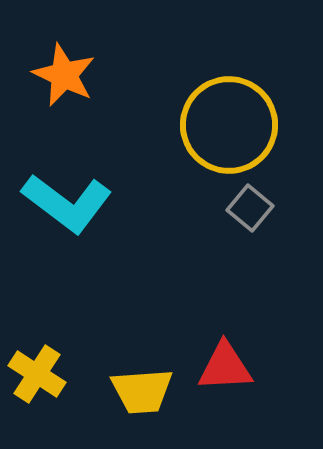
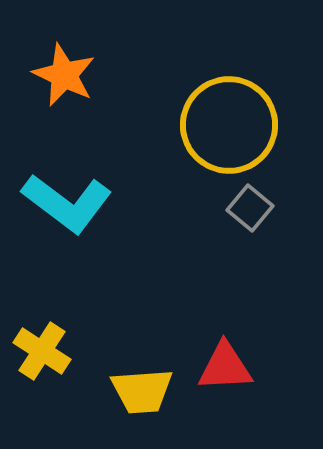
yellow cross: moved 5 px right, 23 px up
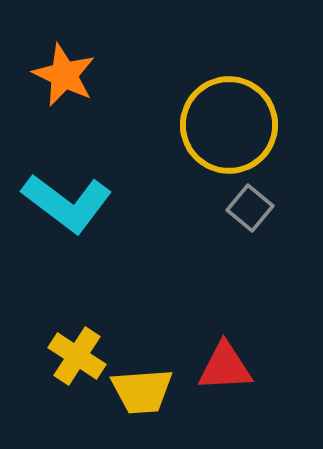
yellow cross: moved 35 px right, 5 px down
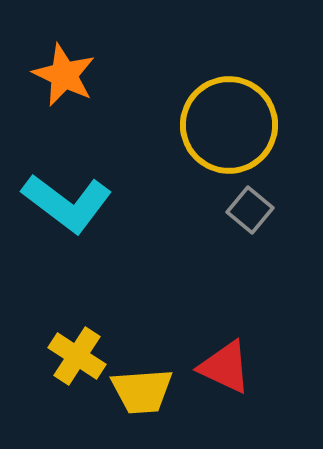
gray square: moved 2 px down
red triangle: rotated 28 degrees clockwise
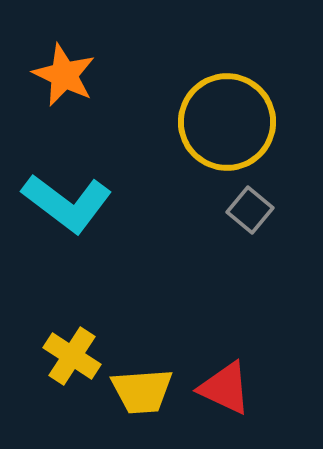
yellow circle: moved 2 px left, 3 px up
yellow cross: moved 5 px left
red triangle: moved 21 px down
